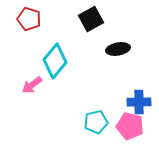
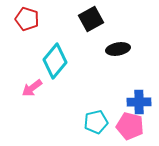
red pentagon: moved 2 px left
pink arrow: moved 3 px down
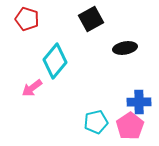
black ellipse: moved 7 px right, 1 px up
pink pentagon: rotated 24 degrees clockwise
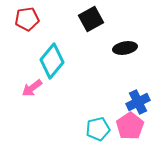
red pentagon: rotated 25 degrees counterclockwise
cyan diamond: moved 3 px left
blue cross: moved 1 px left; rotated 25 degrees counterclockwise
cyan pentagon: moved 2 px right, 7 px down
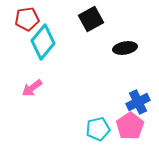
cyan diamond: moved 9 px left, 19 px up
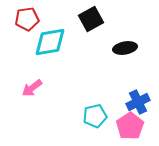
cyan diamond: moved 7 px right; rotated 40 degrees clockwise
cyan pentagon: moved 3 px left, 13 px up
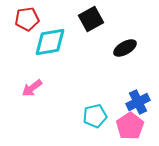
black ellipse: rotated 20 degrees counterclockwise
